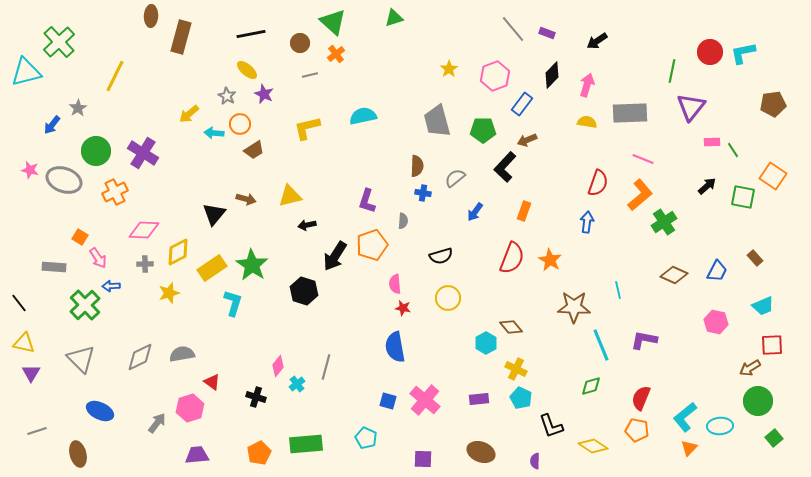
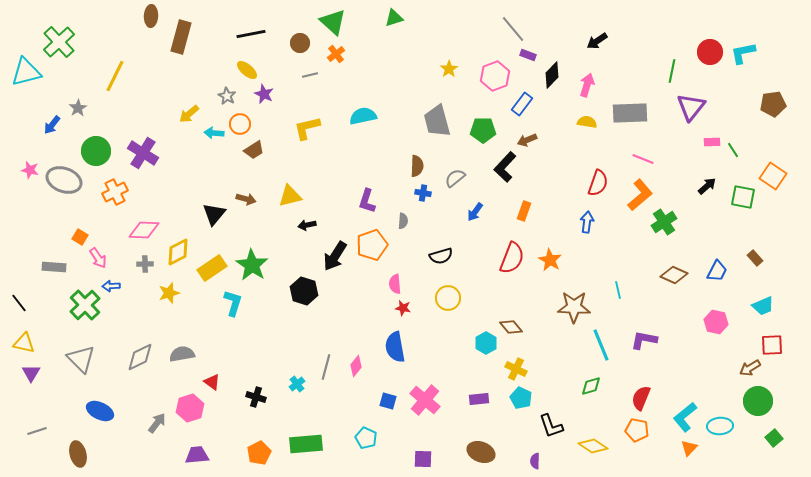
purple rectangle at (547, 33): moved 19 px left, 22 px down
pink diamond at (278, 366): moved 78 px right
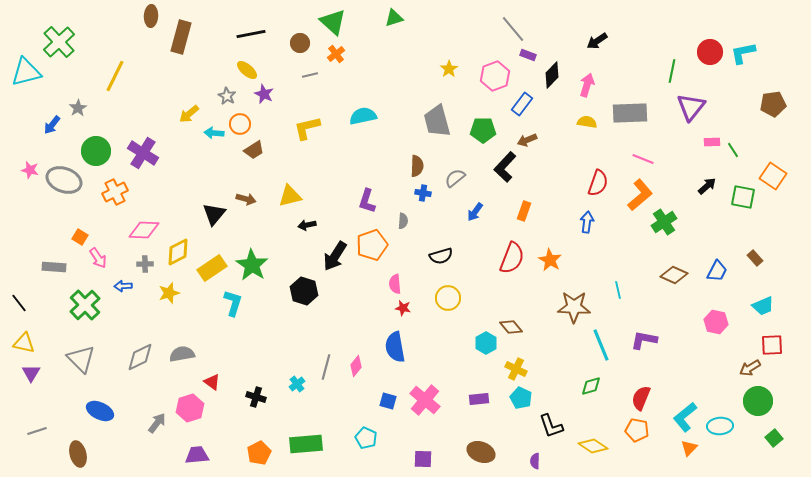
blue arrow at (111, 286): moved 12 px right
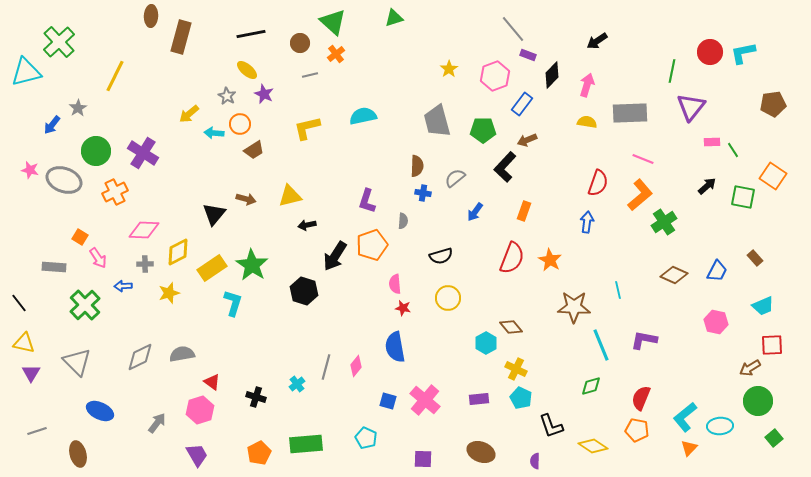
gray triangle at (81, 359): moved 4 px left, 3 px down
pink hexagon at (190, 408): moved 10 px right, 2 px down
purple trapezoid at (197, 455): rotated 65 degrees clockwise
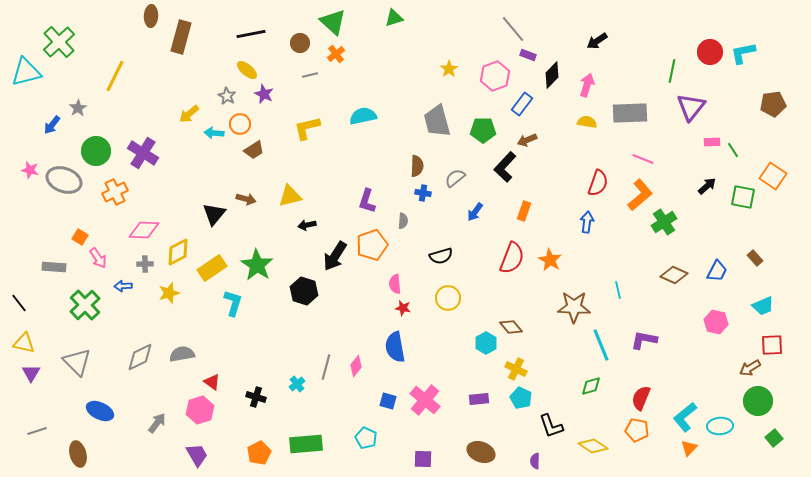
green star at (252, 265): moved 5 px right
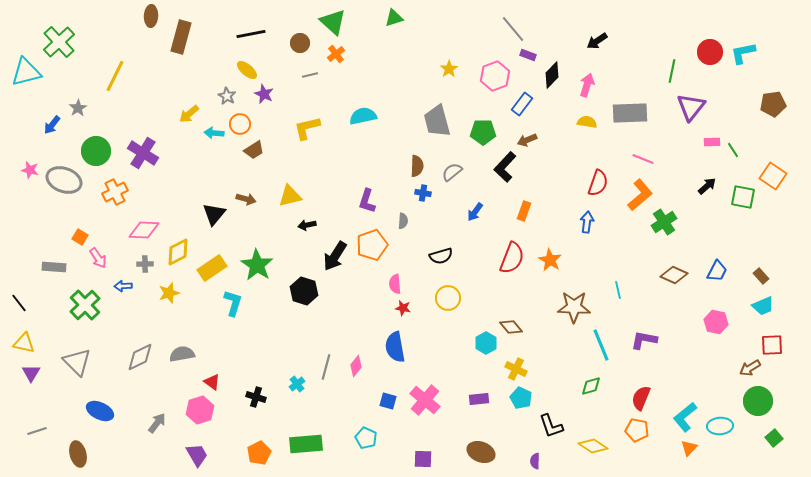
green pentagon at (483, 130): moved 2 px down
gray semicircle at (455, 178): moved 3 px left, 6 px up
brown rectangle at (755, 258): moved 6 px right, 18 px down
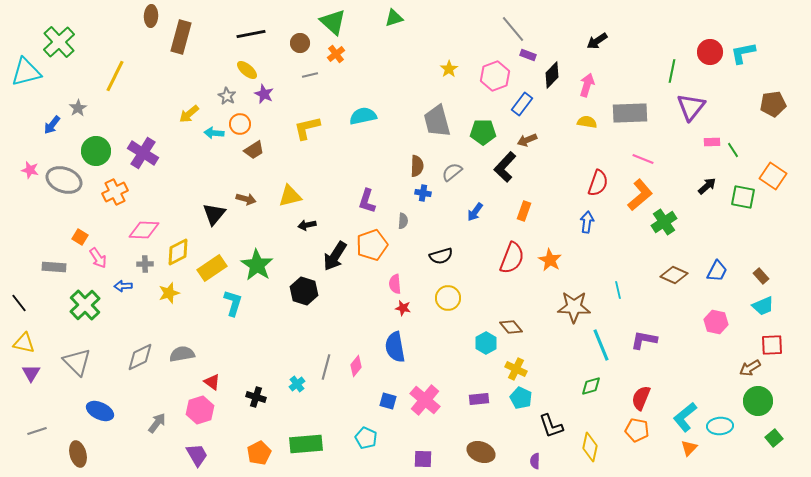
yellow diamond at (593, 446): moved 3 px left, 1 px down; rotated 68 degrees clockwise
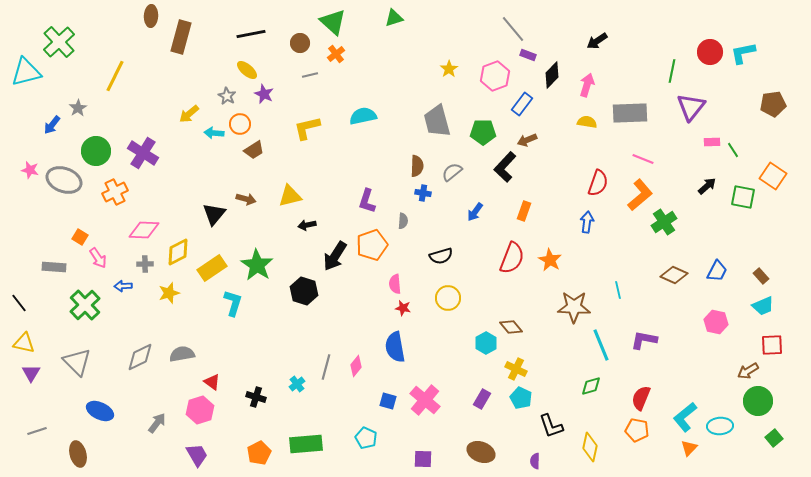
brown arrow at (750, 368): moved 2 px left, 3 px down
purple rectangle at (479, 399): moved 3 px right; rotated 54 degrees counterclockwise
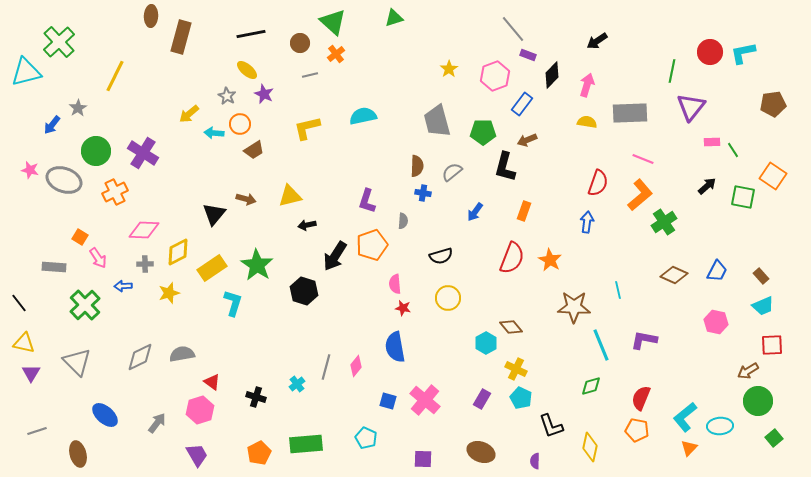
black L-shape at (505, 167): rotated 28 degrees counterclockwise
blue ellipse at (100, 411): moved 5 px right, 4 px down; rotated 16 degrees clockwise
